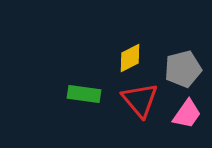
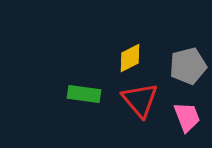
gray pentagon: moved 5 px right, 3 px up
pink trapezoid: moved 3 px down; rotated 56 degrees counterclockwise
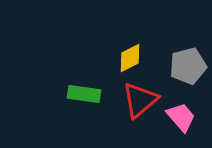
red triangle: rotated 30 degrees clockwise
pink trapezoid: moved 6 px left; rotated 20 degrees counterclockwise
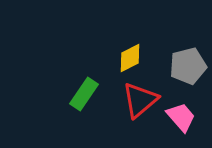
green rectangle: rotated 64 degrees counterclockwise
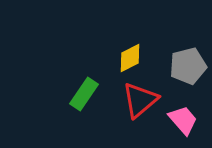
pink trapezoid: moved 2 px right, 3 px down
